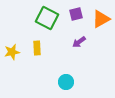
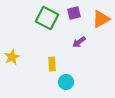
purple square: moved 2 px left, 1 px up
yellow rectangle: moved 15 px right, 16 px down
yellow star: moved 5 px down; rotated 14 degrees counterclockwise
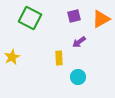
purple square: moved 3 px down
green square: moved 17 px left
yellow rectangle: moved 7 px right, 6 px up
cyan circle: moved 12 px right, 5 px up
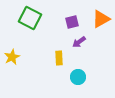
purple square: moved 2 px left, 6 px down
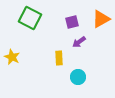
yellow star: rotated 21 degrees counterclockwise
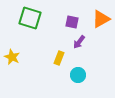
green square: rotated 10 degrees counterclockwise
purple square: rotated 24 degrees clockwise
purple arrow: rotated 16 degrees counterclockwise
yellow rectangle: rotated 24 degrees clockwise
cyan circle: moved 2 px up
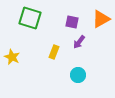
yellow rectangle: moved 5 px left, 6 px up
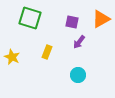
yellow rectangle: moved 7 px left
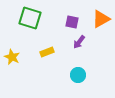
yellow rectangle: rotated 48 degrees clockwise
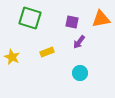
orange triangle: rotated 18 degrees clockwise
cyan circle: moved 2 px right, 2 px up
